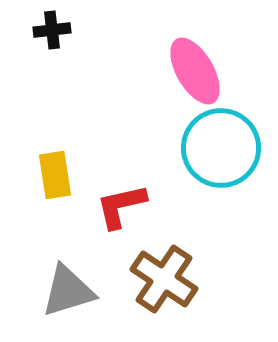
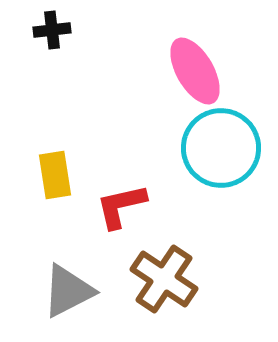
gray triangle: rotated 10 degrees counterclockwise
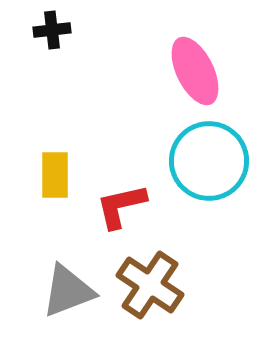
pink ellipse: rotated 4 degrees clockwise
cyan circle: moved 12 px left, 13 px down
yellow rectangle: rotated 9 degrees clockwise
brown cross: moved 14 px left, 6 px down
gray triangle: rotated 6 degrees clockwise
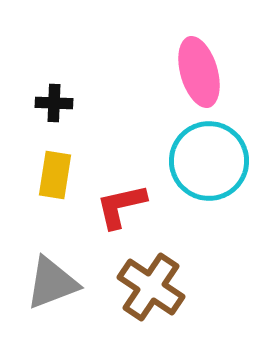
black cross: moved 2 px right, 73 px down; rotated 9 degrees clockwise
pink ellipse: moved 4 px right, 1 px down; rotated 10 degrees clockwise
yellow rectangle: rotated 9 degrees clockwise
brown cross: moved 1 px right, 2 px down
gray triangle: moved 16 px left, 8 px up
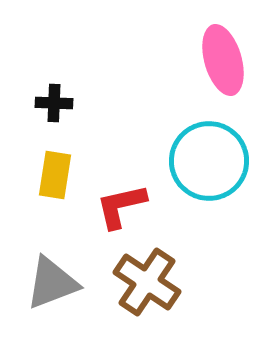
pink ellipse: moved 24 px right, 12 px up
brown cross: moved 4 px left, 5 px up
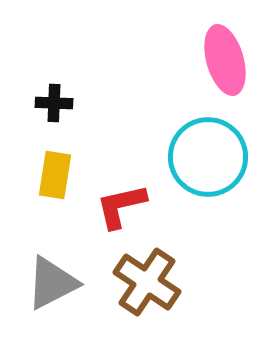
pink ellipse: moved 2 px right
cyan circle: moved 1 px left, 4 px up
gray triangle: rotated 6 degrees counterclockwise
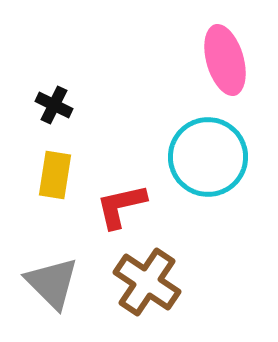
black cross: moved 2 px down; rotated 24 degrees clockwise
gray triangle: rotated 48 degrees counterclockwise
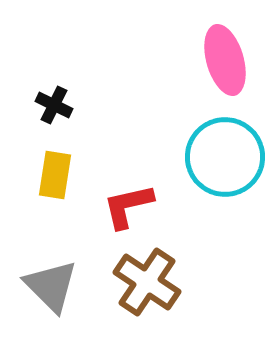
cyan circle: moved 17 px right
red L-shape: moved 7 px right
gray triangle: moved 1 px left, 3 px down
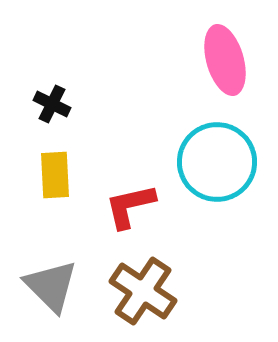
black cross: moved 2 px left, 1 px up
cyan circle: moved 8 px left, 5 px down
yellow rectangle: rotated 12 degrees counterclockwise
red L-shape: moved 2 px right
brown cross: moved 4 px left, 9 px down
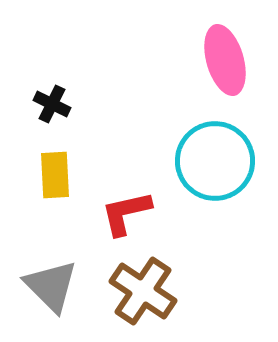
cyan circle: moved 2 px left, 1 px up
red L-shape: moved 4 px left, 7 px down
